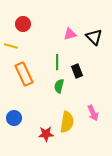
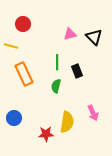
green semicircle: moved 3 px left
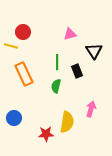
red circle: moved 8 px down
black triangle: moved 14 px down; rotated 12 degrees clockwise
pink arrow: moved 2 px left, 4 px up; rotated 140 degrees counterclockwise
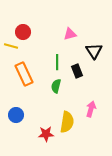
blue circle: moved 2 px right, 3 px up
